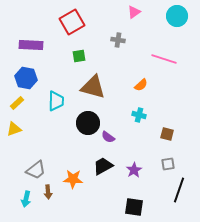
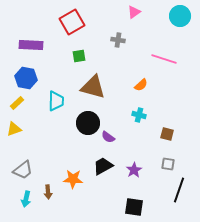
cyan circle: moved 3 px right
gray square: rotated 16 degrees clockwise
gray trapezoid: moved 13 px left
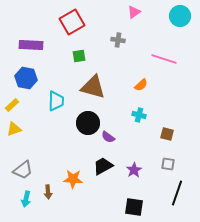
yellow rectangle: moved 5 px left, 2 px down
black line: moved 2 px left, 3 px down
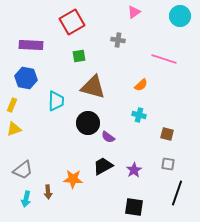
yellow rectangle: rotated 24 degrees counterclockwise
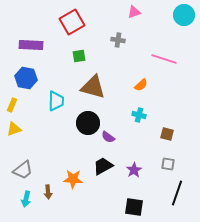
pink triangle: rotated 16 degrees clockwise
cyan circle: moved 4 px right, 1 px up
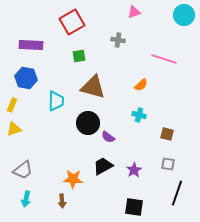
brown arrow: moved 14 px right, 9 px down
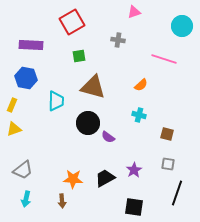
cyan circle: moved 2 px left, 11 px down
black trapezoid: moved 2 px right, 12 px down
